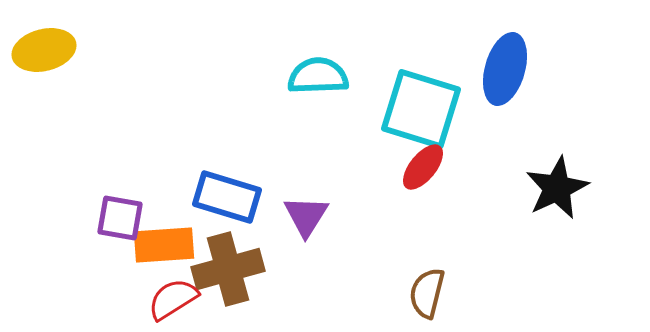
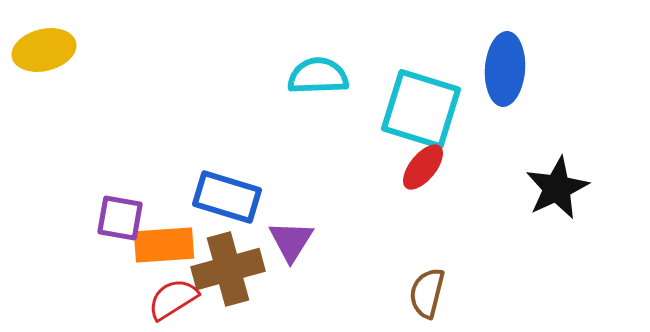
blue ellipse: rotated 12 degrees counterclockwise
purple triangle: moved 15 px left, 25 px down
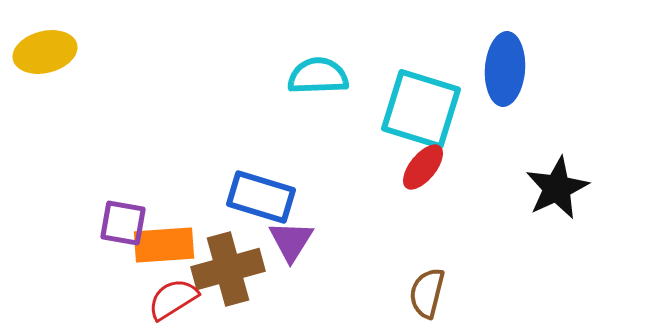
yellow ellipse: moved 1 px right, 2 px down
blue rectangle: moved 34 px right
purple square: moved 3 px right, 5 px down
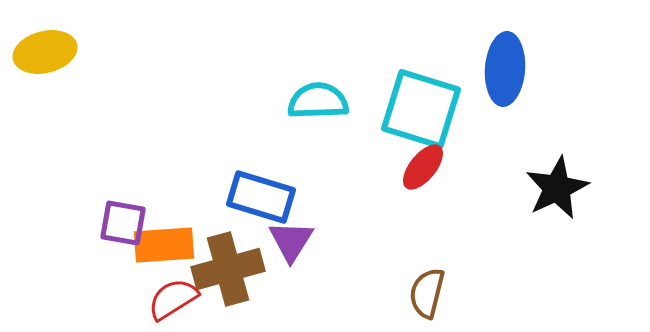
cyan semicircle: moved 25 px down
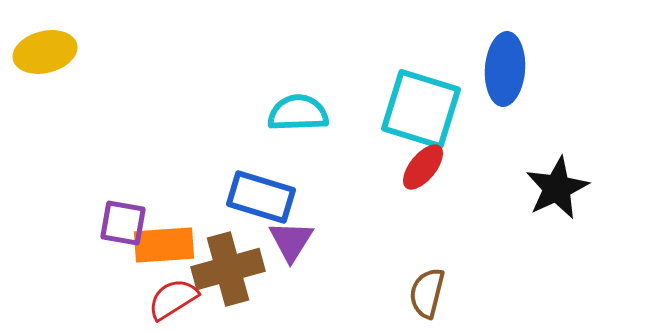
cyan semicircle: moved 20 px left, 12 px down
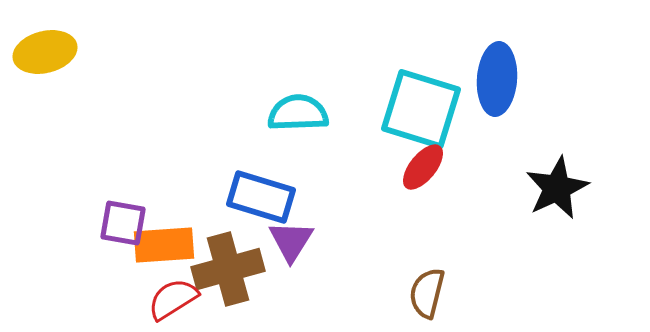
blue ellipse: moved 8 px left, 10 px down
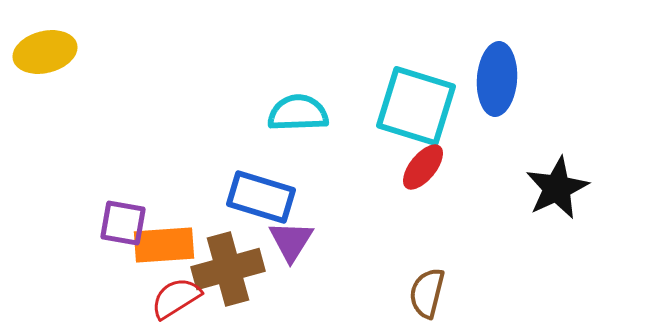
cyan square: moved 5 px left, 3 px up
red semicircle: moved 3 px right, 1 px up
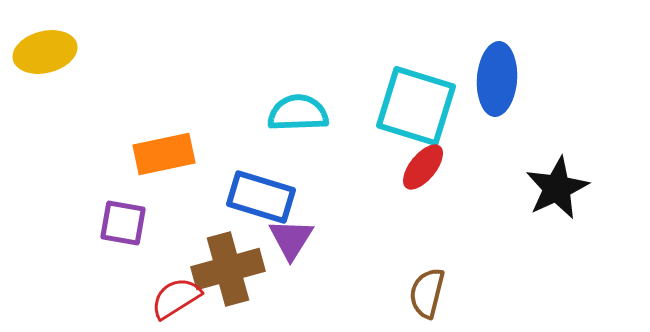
purple triangle: moved 2 px up
orange rectangle: moved 91 px up; rotated 8 degrees counterclockwise
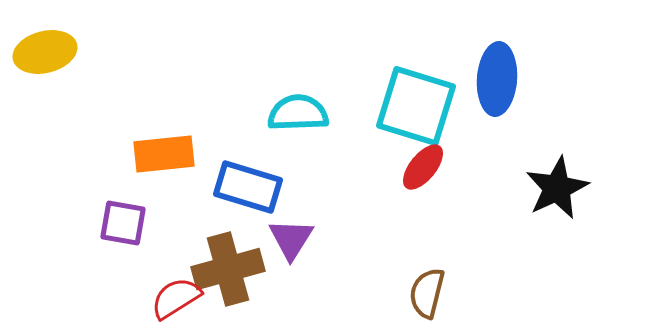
orange rectangle: rotated 6 degrees clockwise
blue rectangle: moved 13 px left, 10 px up
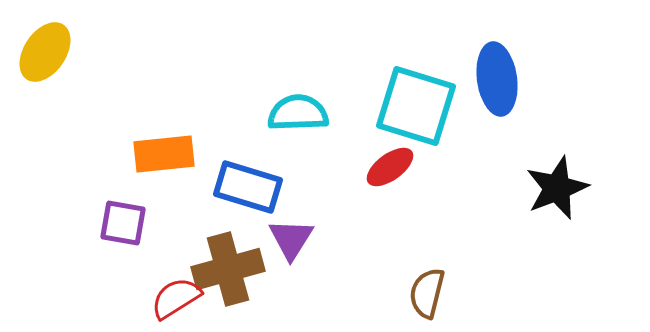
yellow ellipse: rotated 42 degrees counterclockwise
blue ellipse: rotated 12 degrees counterclockwise
red ellipse: moved 33 px left; rotated 15 degrees clockwise
black star: rotated 4 degrees clockwise
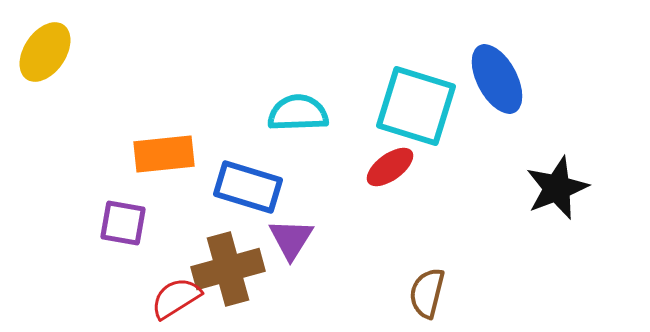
blue ellipse: rotated 20 degrees counterclockwise
